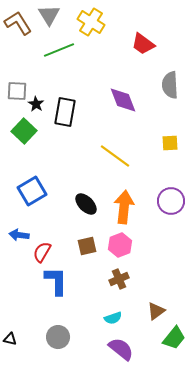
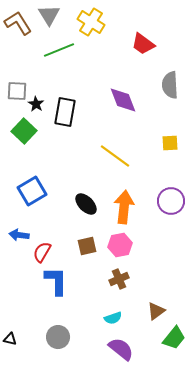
pink hexagon: rotated 10 degrees clockwise
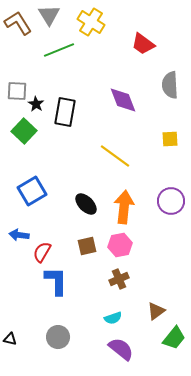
yellow square: moved 4 px up
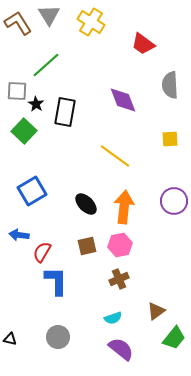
green line: moved 13 px left, 15 px down; rotated 20 degrees counterclockwise
purple circle: moved 3 px right
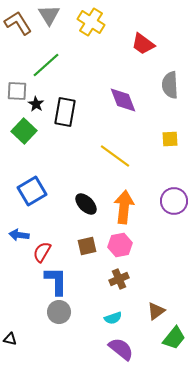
gray circle: moved 1 px right, 25 px up
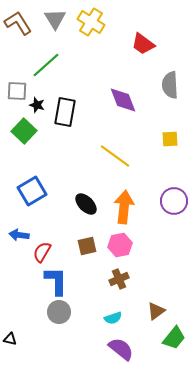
gray triangle: moved 6 px right, 4 px down
black star: moved 1 px right, 1 px down; rotated 14 degrees counterclockwise
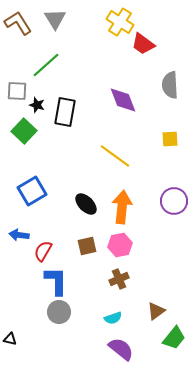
yellow cross: moved 29 px right
orange arrow: moved 2 px left
red semicircle: moved 1 px right, 1 px up
